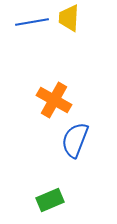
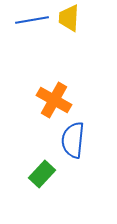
blue line: moved 2 px up
blue semicircle: moved 2 px left; rotated 15 degrees counterclockwise
green rectangle: moved 8 px left, 26 px up; rotated 24 degrees counterclockwise
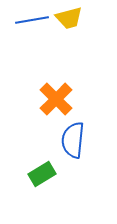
yellow trapezoid: rotated 108 degrees counterclockwise
orange cross: moved 2 px right, 1 px up; rotated 16 degrees clockwise
green rectangle: rotated 16 degrees clockwise
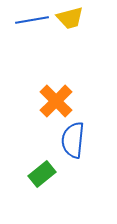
yellow trapezoid: moved 1 px right
orange cross: moved 2 px down
green rectangle: rotated 8 degrees counterclockwise
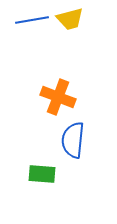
yellow trapezoid: moved 1 px down
orange cross: moved 2 px right, 4 px up; rotated 24 degrees counterclockwise
green rectangle: rotated 44 degrees clockwise
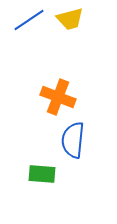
blue line: moved 3 px left; rotated 24 degrees counterclockwise
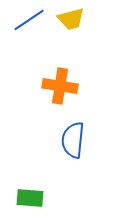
yellow trapezoid: moved 1 px right
orange cross: moved 2 px right, 11 px up; rotated 12 degrees counterclockwise
green rectangle: moved 12 px left, 24 px down
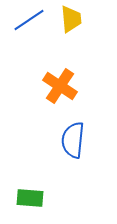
yellow trapezoid: rotated 80 degrees counterclockwise
orange cross: rotated 24 degrees clockwise
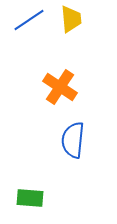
orange cross: moved 1 px down
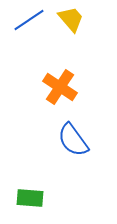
yellow trapezoid: rotated 36 degrees counterclockwise
blue semicircle: rotated 42 degrees counterclockwise
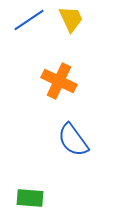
yellow trapezoid: rotated 16 degrees clockwise
orange cross: moved 1 px left, 6 px up; rotated 8 degrees counterclockwise
